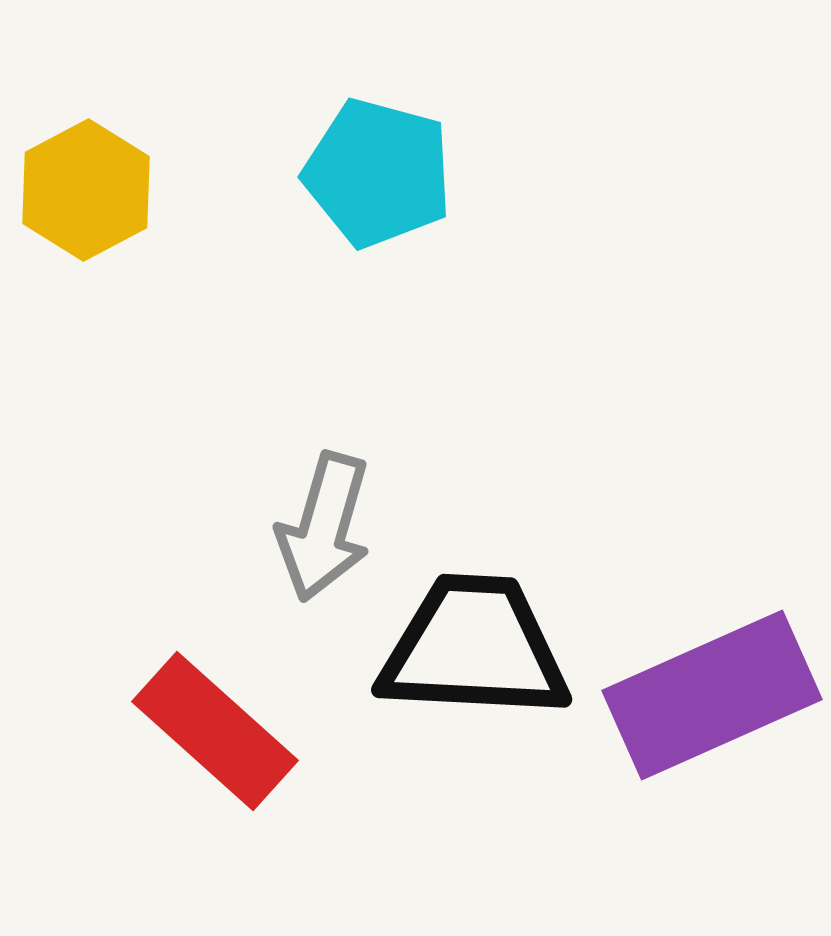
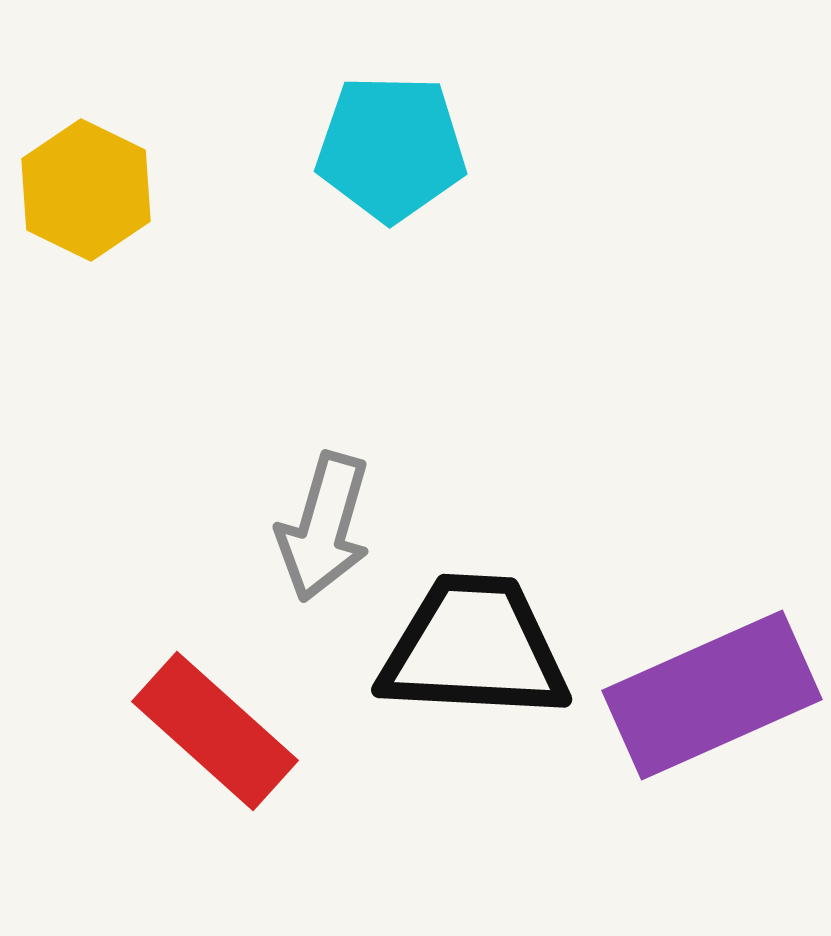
cyan pentagon: moved 13 px right, 25 px up; rotated 14 degrees counterclockwise
yellow hexagon: rotated 6 degrees counterclockwise
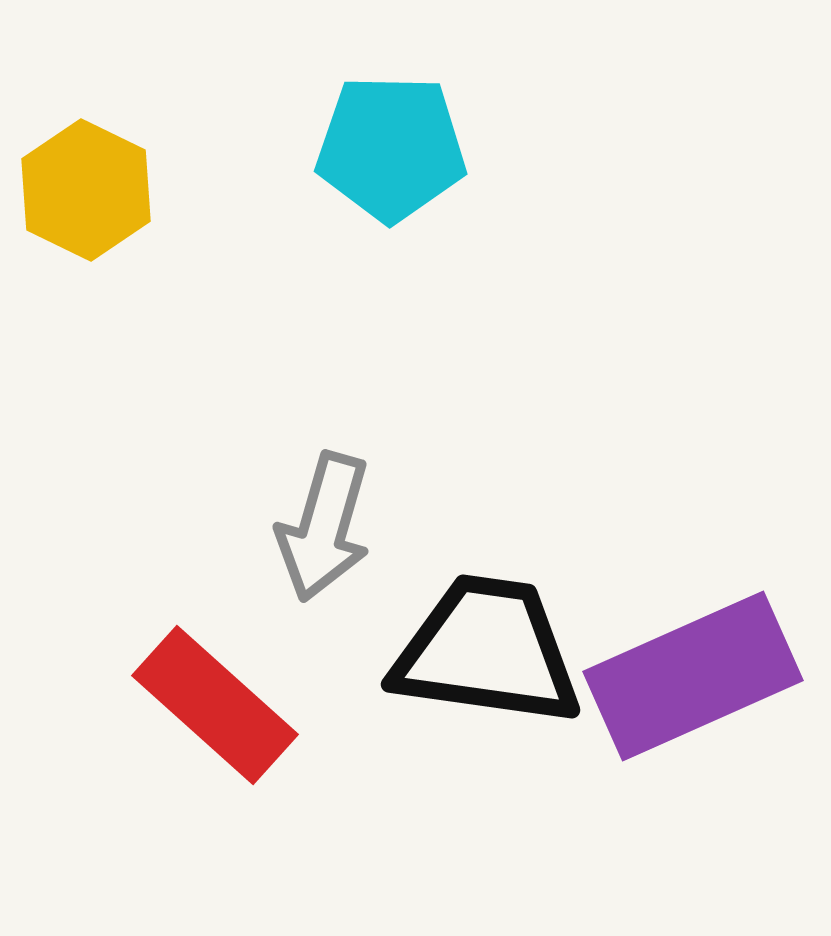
black trapezoid: moved 13 px right, 3 px down; rotated 5 degrees clockwise
purple rectangle: moved 19 px left, 19 px up
red rectangle: moved 26 px up
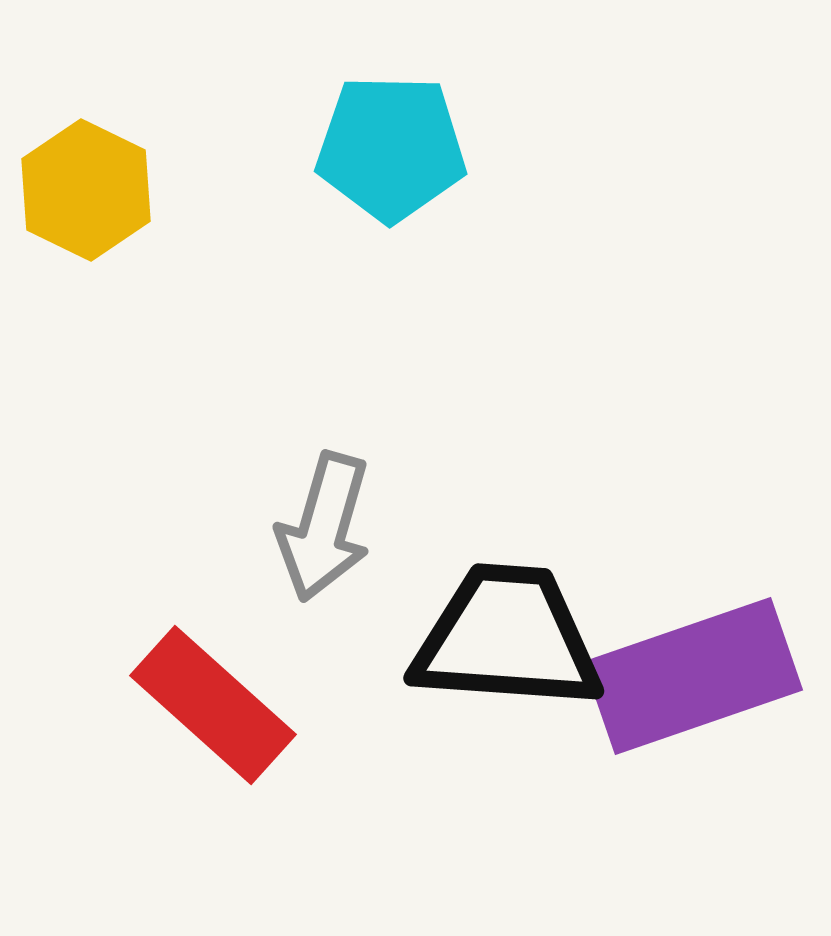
black trapezoid: moved 20 px right, 13 px up; rotated 4 degrees counterclockwise
purple rectangle: rotated 5 degrees clockwise
red rectangle: moved 2 px left
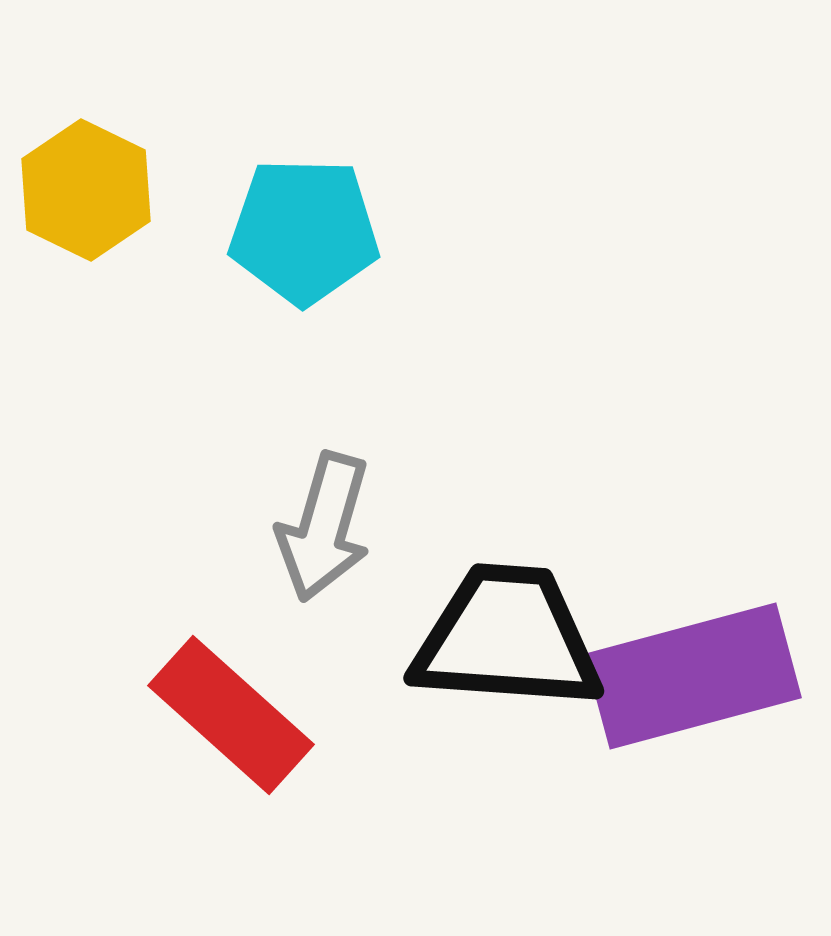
cyan pentagon: moved 87 px left, 83 px down
purple rectangle: rotated 4 degrees clockwise
red rectangle: moved 18 px right, 10 px down
